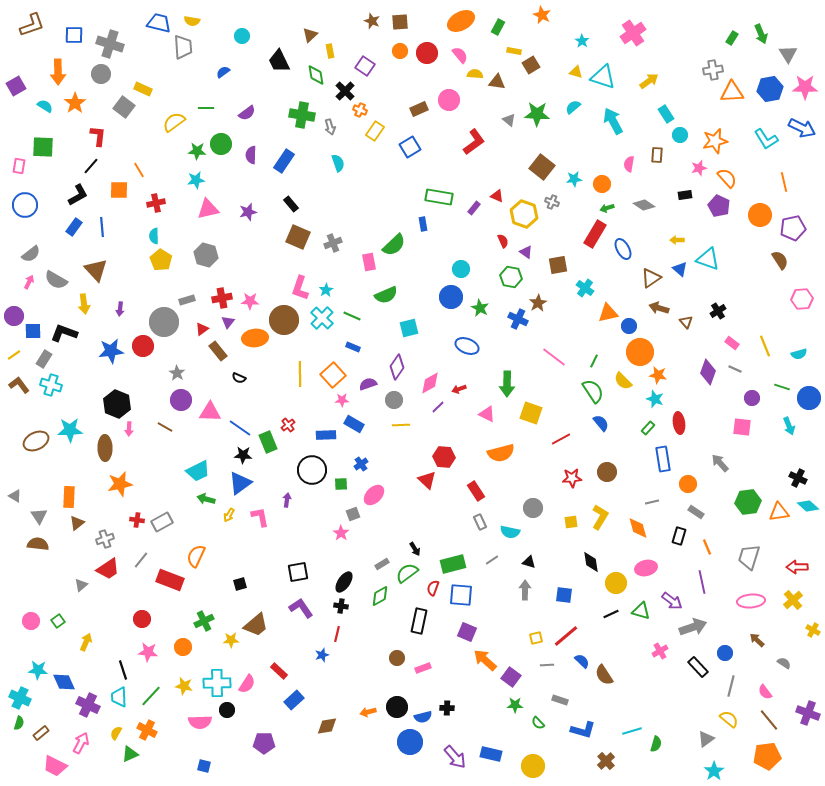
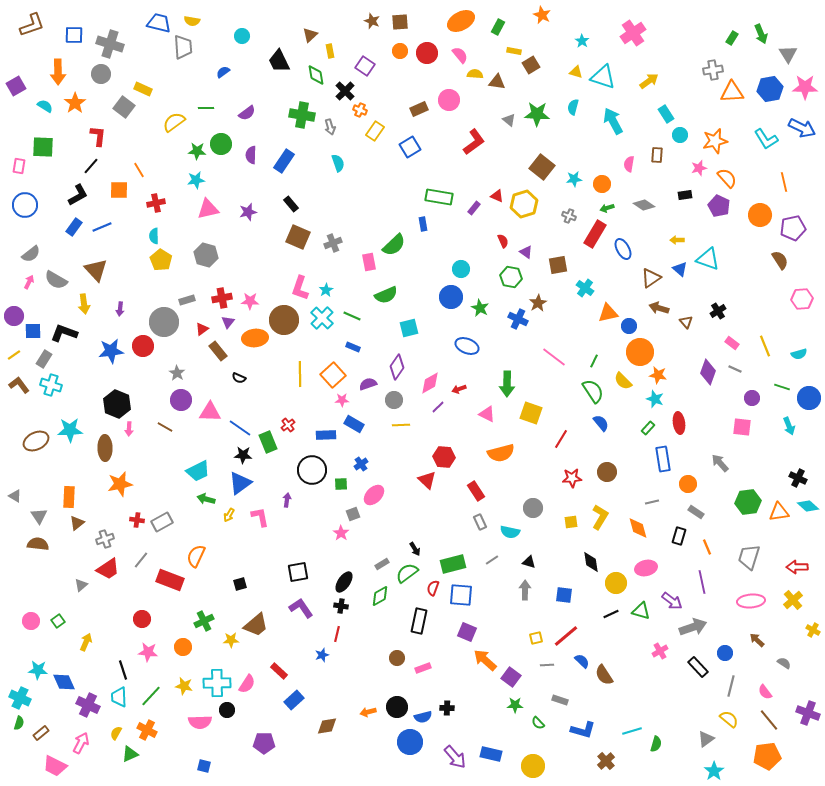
cyan semicircle at (573, 107): rotated 35 degrees counterclockwise
gray cross at (552, 202): moved 17 px right, 14 px down
yellow hexagon at (524, 214): moved 10 px up; rotated 24 degrees clockwise
blue line at (102, 227): rotated 72 degrees clockwise
red line at (561, 439): rotated 30 degrees counterclockwise
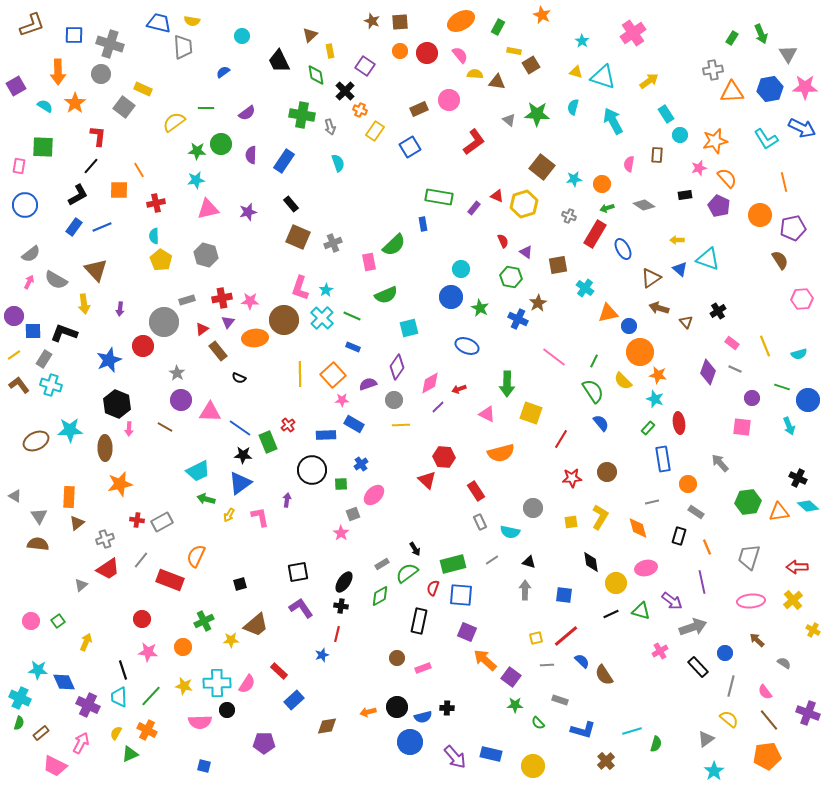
blue star at (111, 351): moved 2 px left, 9 px down; rotated 15 degrees counterclockwise
blue circle at (809, 398): moved 1 px left, 2 px down
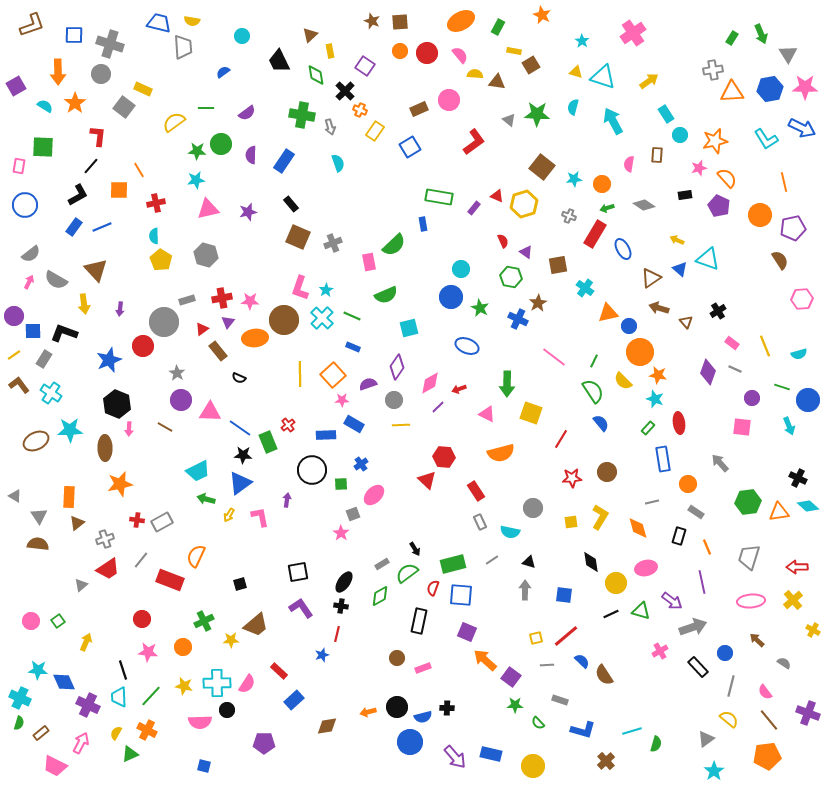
yellow arrow at (677, 240): rotated 24 degrees clockwise
cyan cross at (51, 385): moved 8 px down; rotated 15 degrees clockwise
